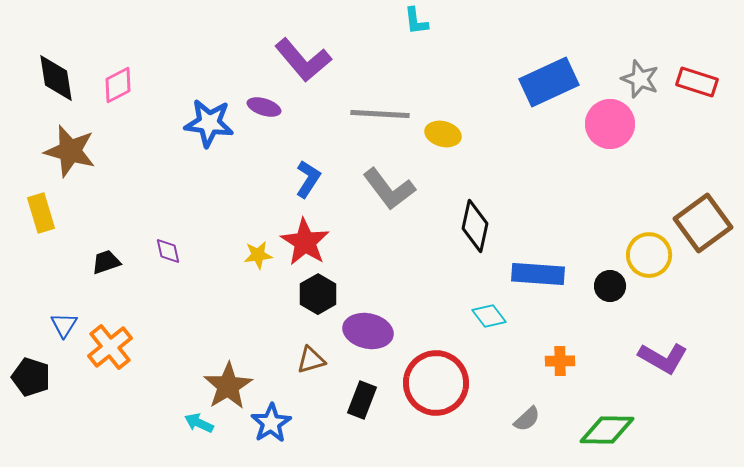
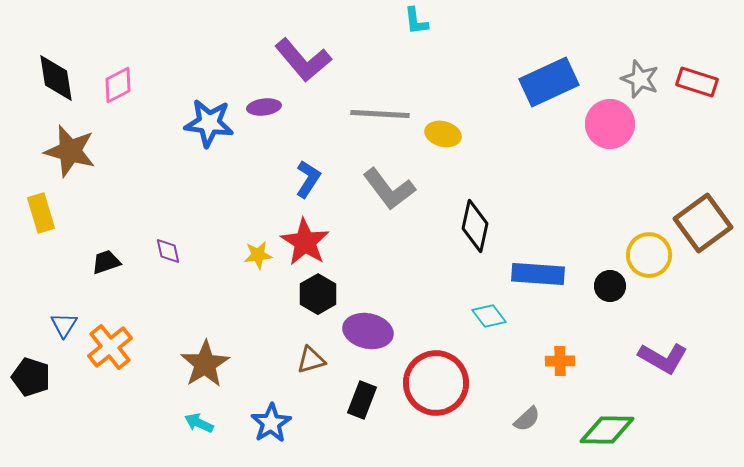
purple ellipse at (264, 107): rotated 24 degrees counterclockwise
brown star at (228, 386): moved 23 px left, 22 px up
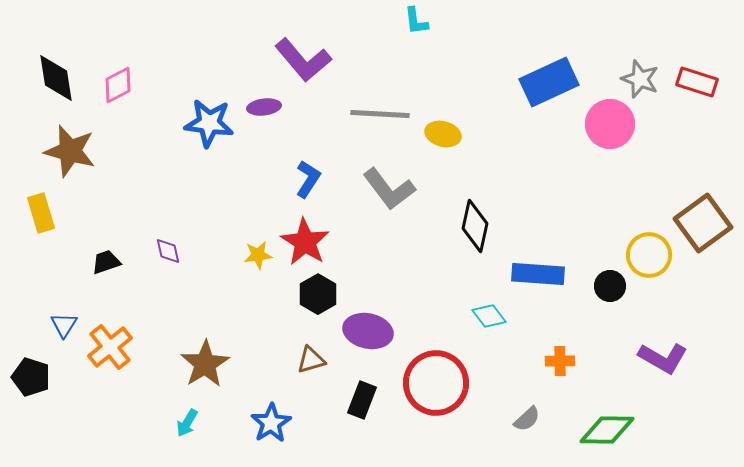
cyan arrow at (199, 423): moved 12 px left; rotated 84 degrees counterclockwise
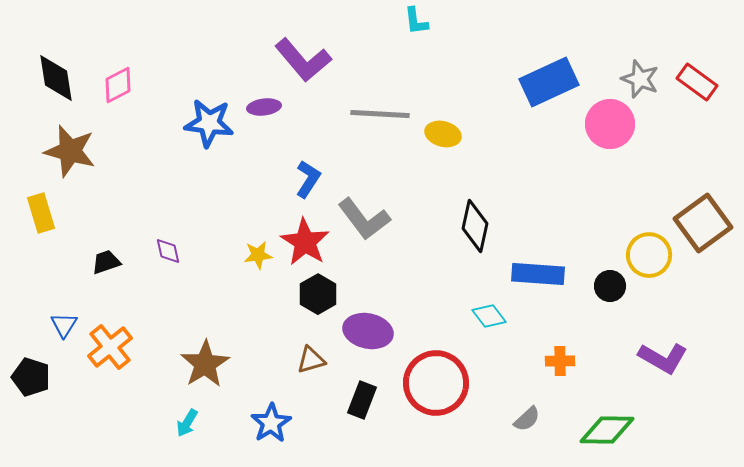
red rectangle at (697, 82): rotated 18 degrees clockwise
gray L-shape at (389, 189): moved 25 px left, 30 px down
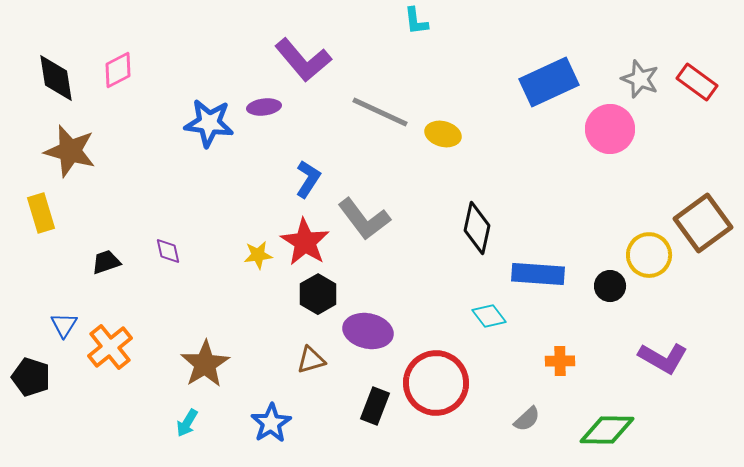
pink diamond at (118, 85): moved 15 px up
gray line at (380, 114): moved 2 px up; rotated 22 degrees clockwise
pink circle at (610, 124): moved 5 px down
black diamond at (475, 226): moved 2 px right, 2 px down
black rectangle at (362, 400): moved 13 px right, 6 px down
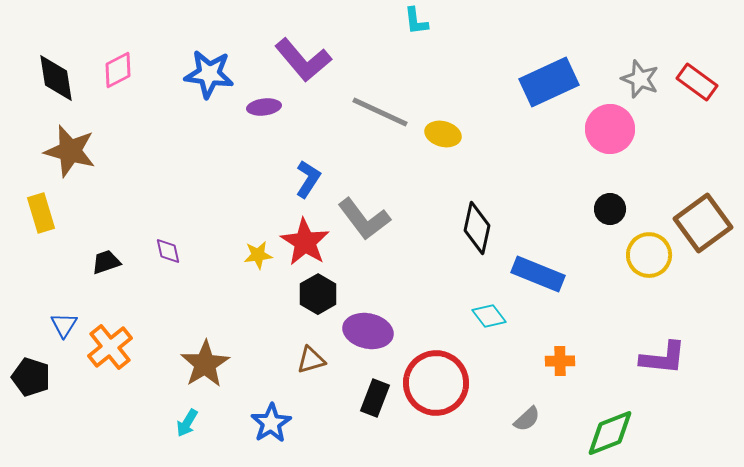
blue star at (209, 123): moved 49 px up
blue rectangle at (538, 274): rotated 18 degrees clockwise
black circle at (610, 286): moved 77 px up
purple L-shape at (663, 358): rotated 24 degrees counterclockwise
black rectangle at (375, 406): moved 8 px up
green diamond at (607, 430): moved 3 px right, 3 px down; rotated 22 degrees counterclockwise
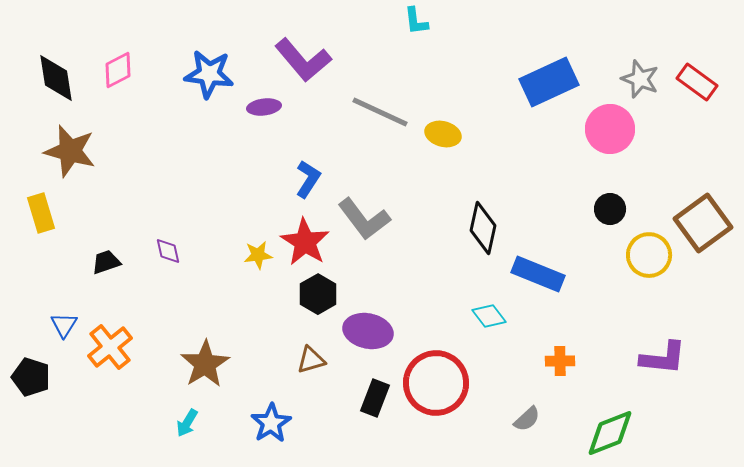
black diamond at (477, 228): moved 6 px right
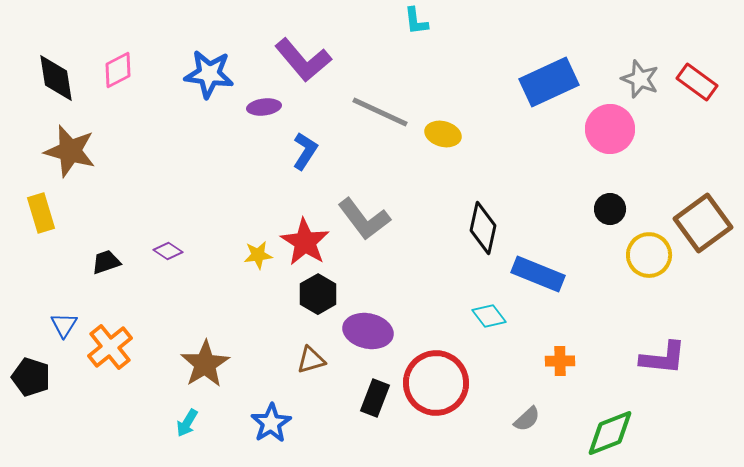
blue L-shape at (308, 179): moved 3 px left, 28 px up
purple diamond at (168, 251): rotated 44 degrees counterclockwise
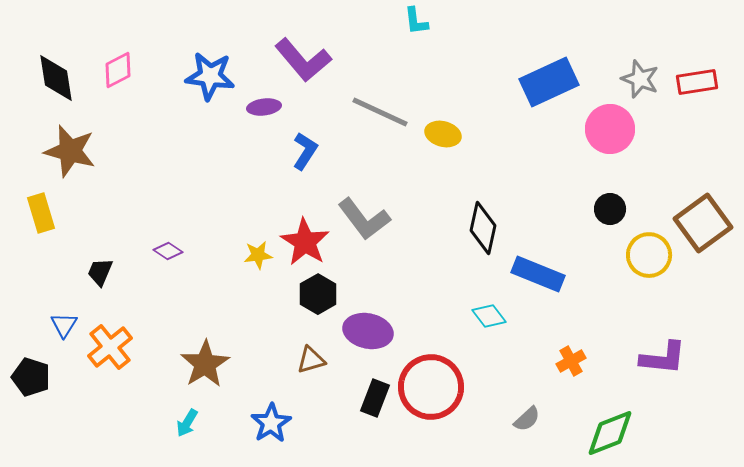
blue star at (209, 74): moved 1 px right, 2 px down
red rectangle at (697, 82): rotated 45 degrees counterclockwise
black trapezoid at (106, 262): moved 6 px left, 10 px down; rotated 48 degrees counterclockwise
orange cross at (560, 361): moved 11 px right; rotated 28 degrees counterclockwise
red circle at (436, 383): moved 5 px left, 4 px down
